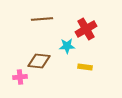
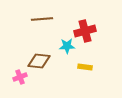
red cross: moved 1 px left, 2 px down; rotated 15 degrees clockwise
pink cross: rotated 16 degrees counterclockwise
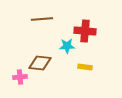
red cross: rotated 20 degrees clockwise
brown diamond: moved 1 px right, 2 px down
pink cross: rotated 16 degrees clockwise
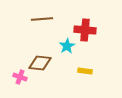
red cross: moved 1 px up
cyan star: rotated 28 degrees counterclockwise
yellow rectangle: moved 4 px down
pink cross: rotated 24 degrees clockwise
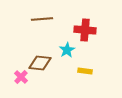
cyan star: moved 4 px down
pink cross: moved 1 px right; rotated 24 degrees clockwise
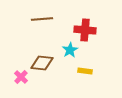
cyan star: moved 3 px right
brown diamond: moved 2 px right
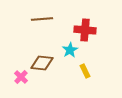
yellow rectangle: rotated 56 degrees clockwise
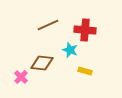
brown line: moved 6 px right, 6 px down; rotated 20 degrees counterclockwise
cyan star: rotated 21 degrees counterclockwise
yellow rectangle: rotated 48 degrees counterclockwise
